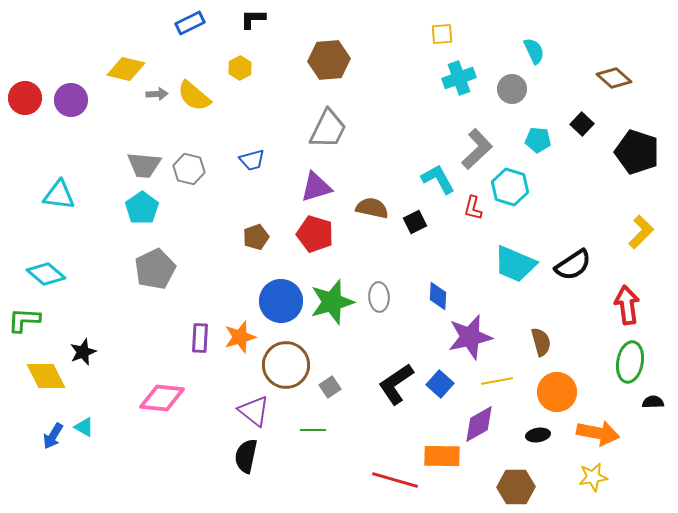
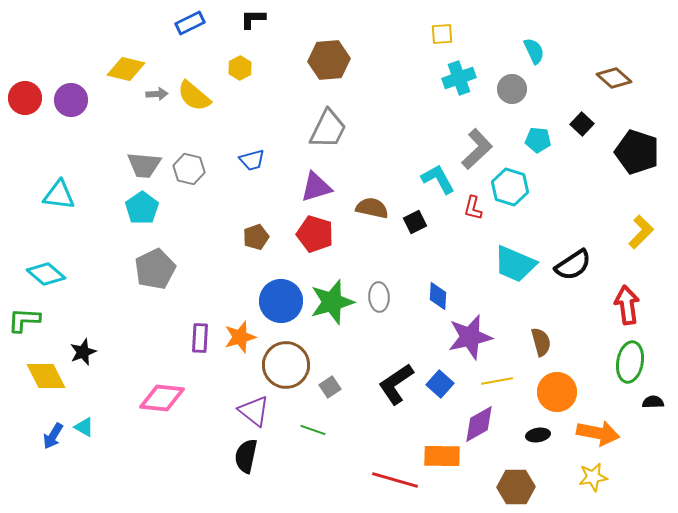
green line at (313, 430): rotated 20 degrees clockwise
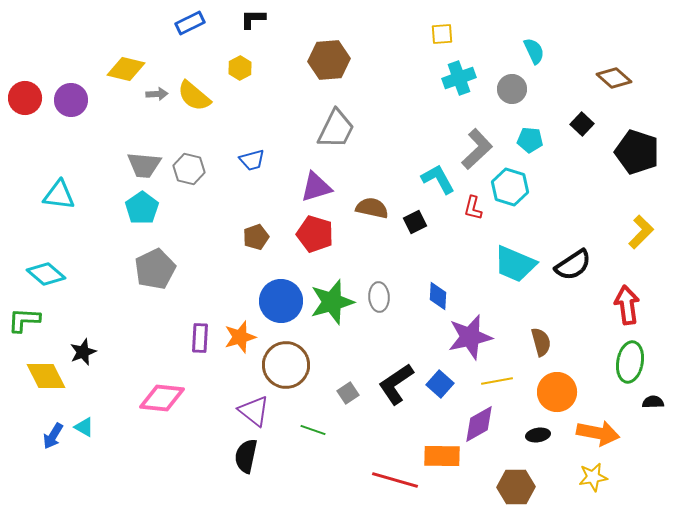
gray trapezoid at (328, 129): moved 8 px right
cyan pentagon at (538, 140): moved 8 px left
gray square at (330, 387): moved 18 px right, 6 px down
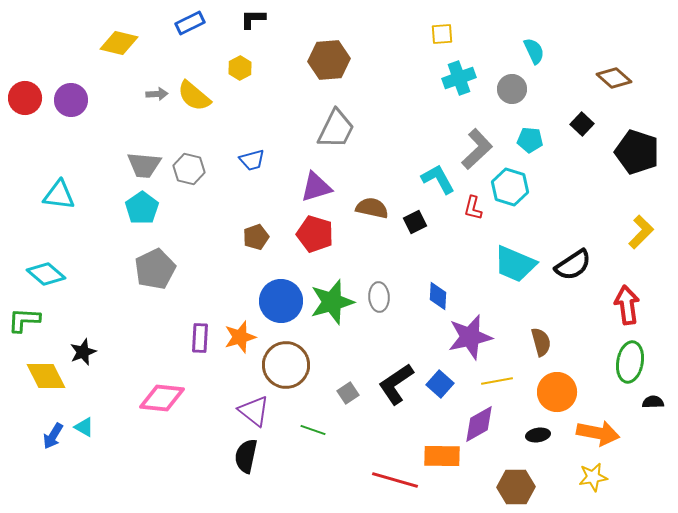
yellow diamond at (126, 69): moved 7 px left, 26 px up
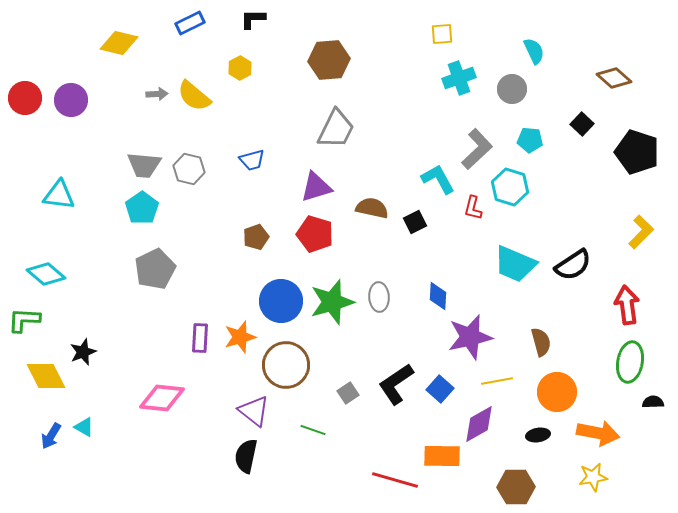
blue square at (440, 384): moved 5 px down
blue arrow at (53, 436): moved 2 px left
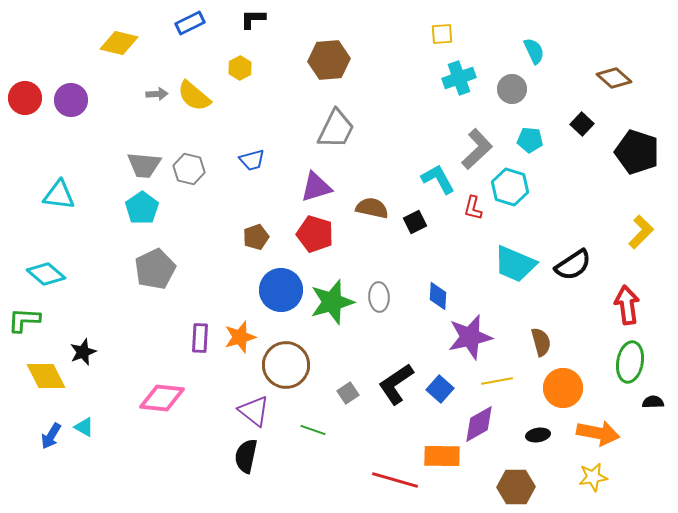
blue circle at (281, 301): moved 11 px up
orange circle at (557, 392): moved 6 px right, 4 px up
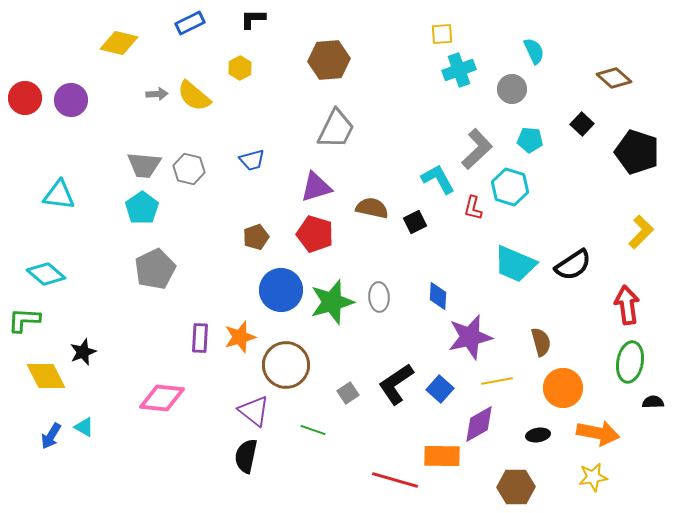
cyan cross at (459, 78): moved 8 px up
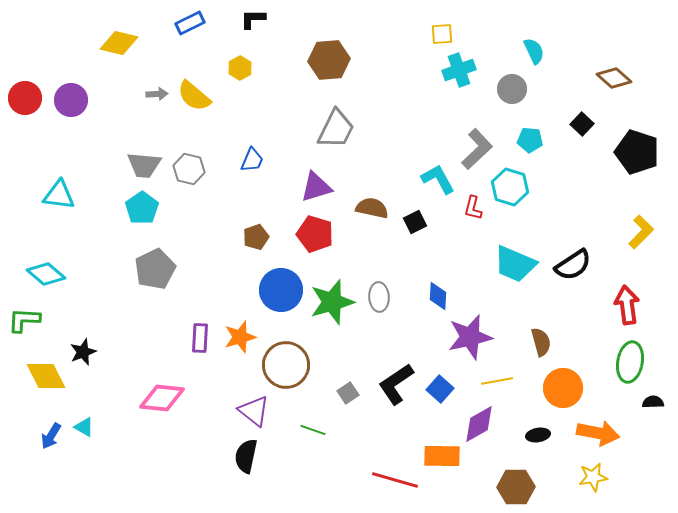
blue trapezoid at (252, 160): rotated 52 degrees counterclockwise
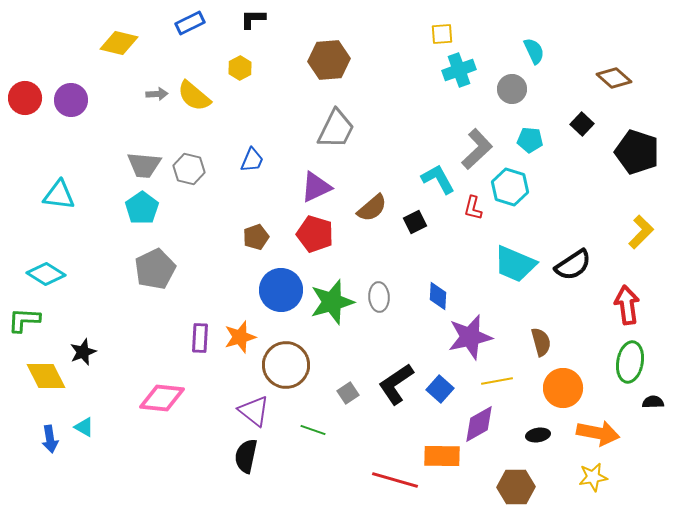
purple triangle at (316, 187): rotated 8 degrees counterclockwise
brown semicircle at (372, 208): rotated 128 degrees clockwise
cyan diamond at (46, 274): rotated 9 degrees counterclockwise
blue arrow at (51, 436): moved 1 px left, 3 px down; rotated 40 degrees counterclockwise
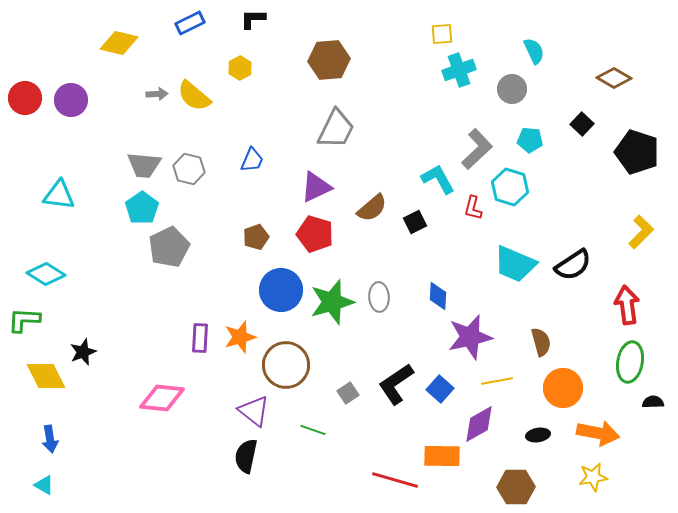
brown diamond at (614, 78): rotated 12 degrees counterclockwise
gray pentagon at (155, 269): moved 14 px right, 22 px up
cyan triangle at (84, 427): moved 40 px left, 58 px down
